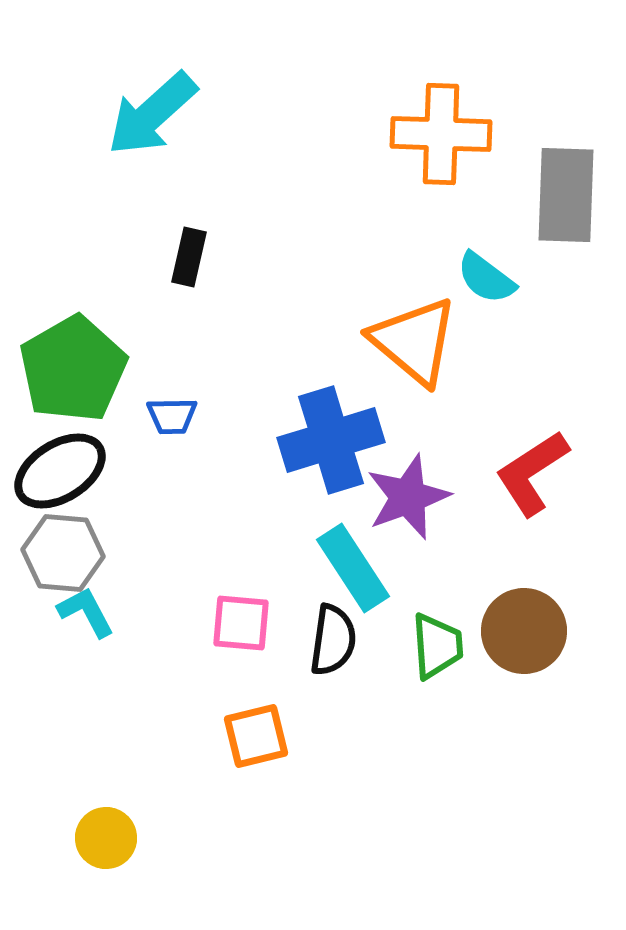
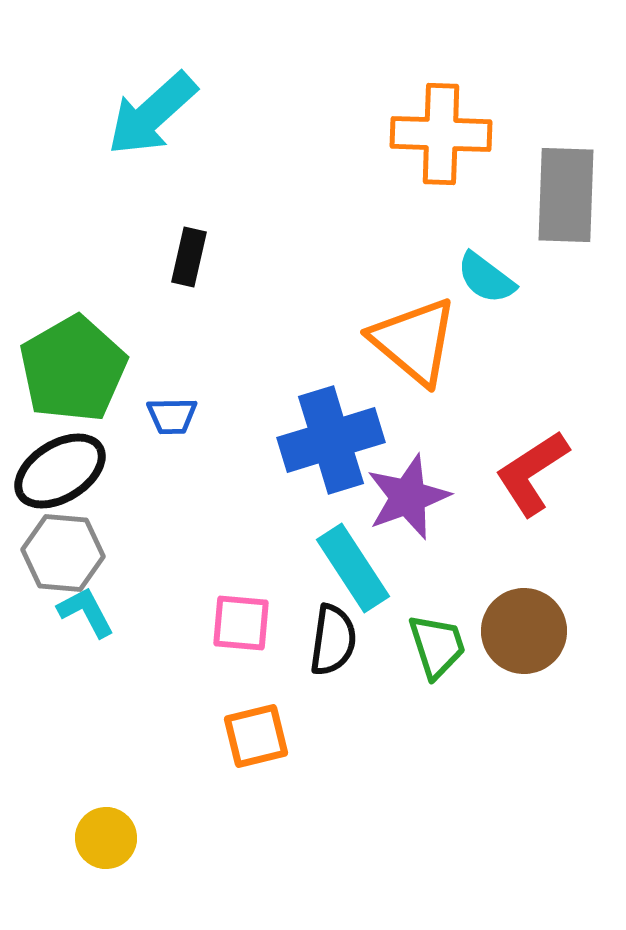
green trapezoid: rotated 14 degrees counterclockwise
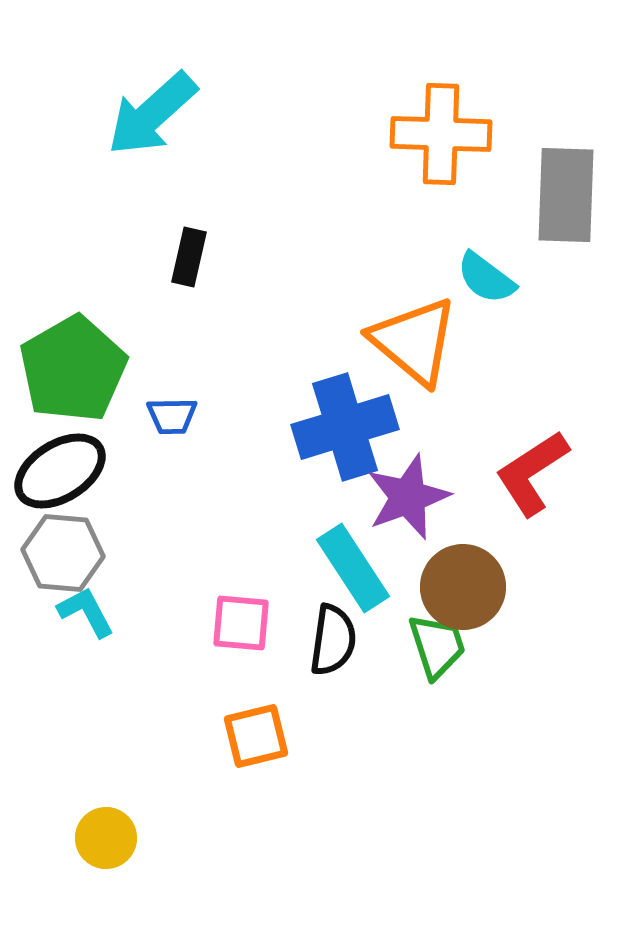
blue cross: moved 14 px right, 13 px up
brown circle: moved 61 px left, 44 px up
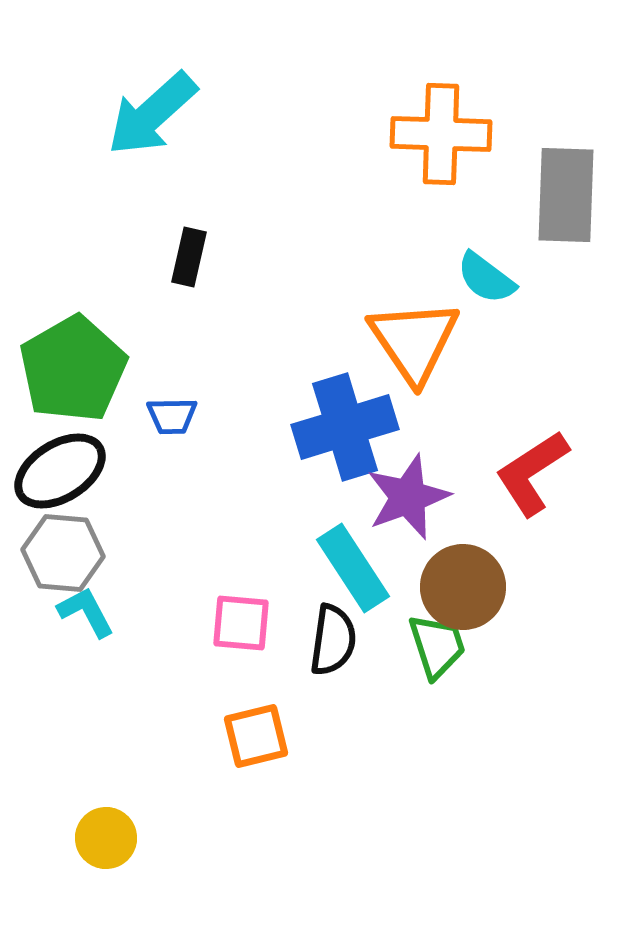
orange triangle: rotated 16 degrees clockwise
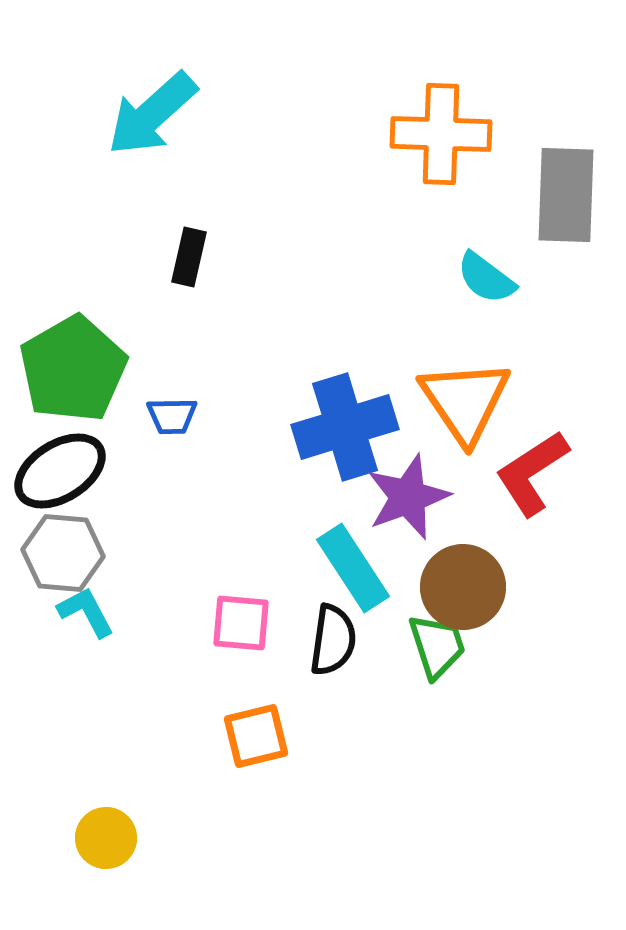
orange triangle: moved 51 px right, 60 px down
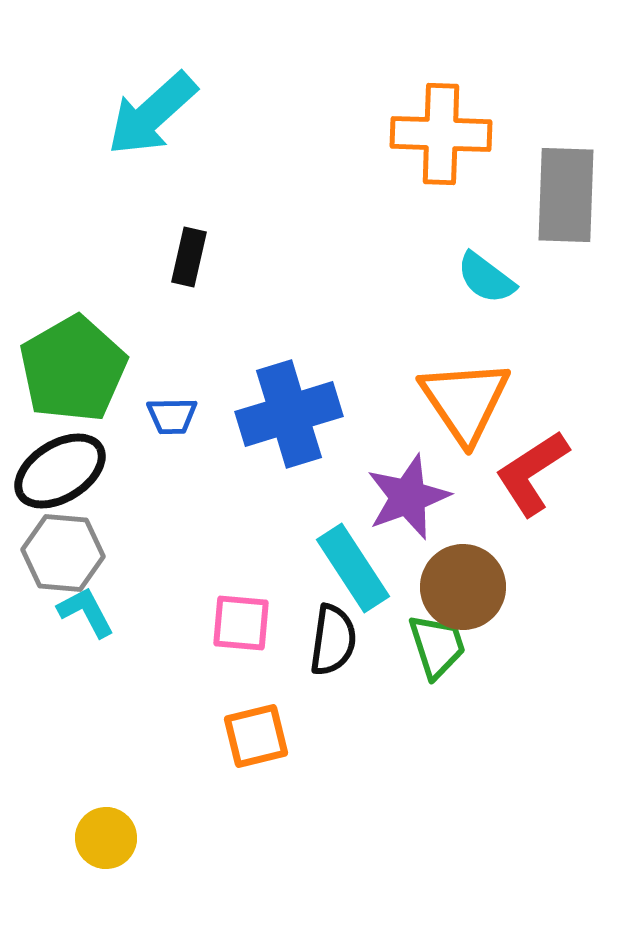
blue cross: moved 56 px left, 13 px up
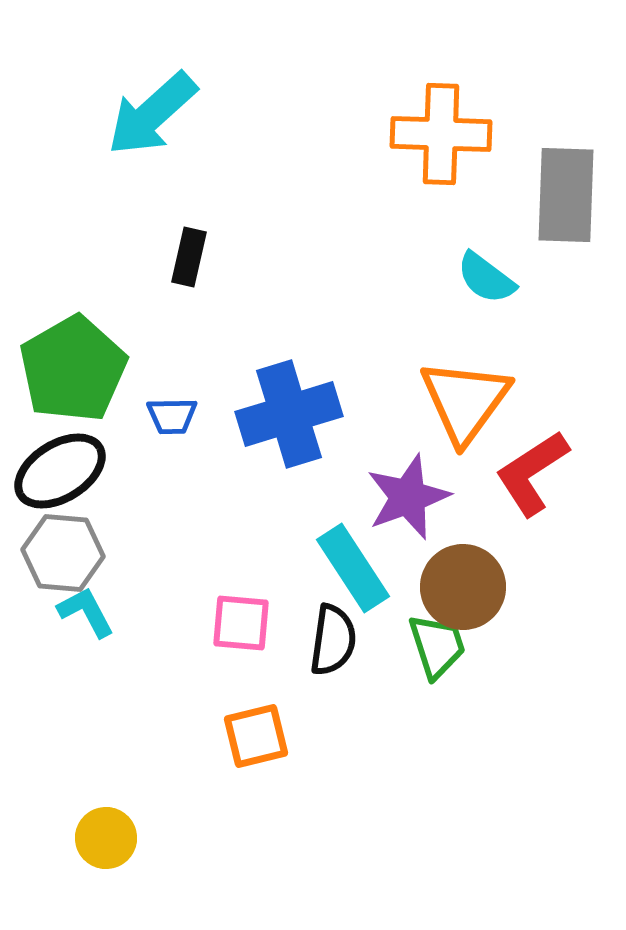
orange triangle: rotated 10 degrees clockwise
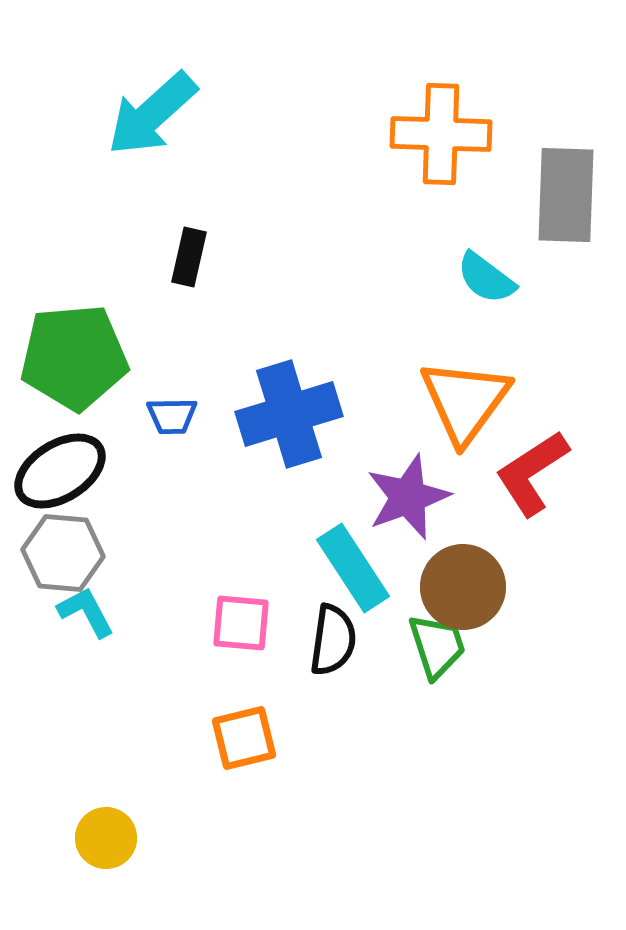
green pentagon: moved 1 px right, 12 px up; rotated 25 degrees clockwise
orange square: moved 12 px left, 2 px down
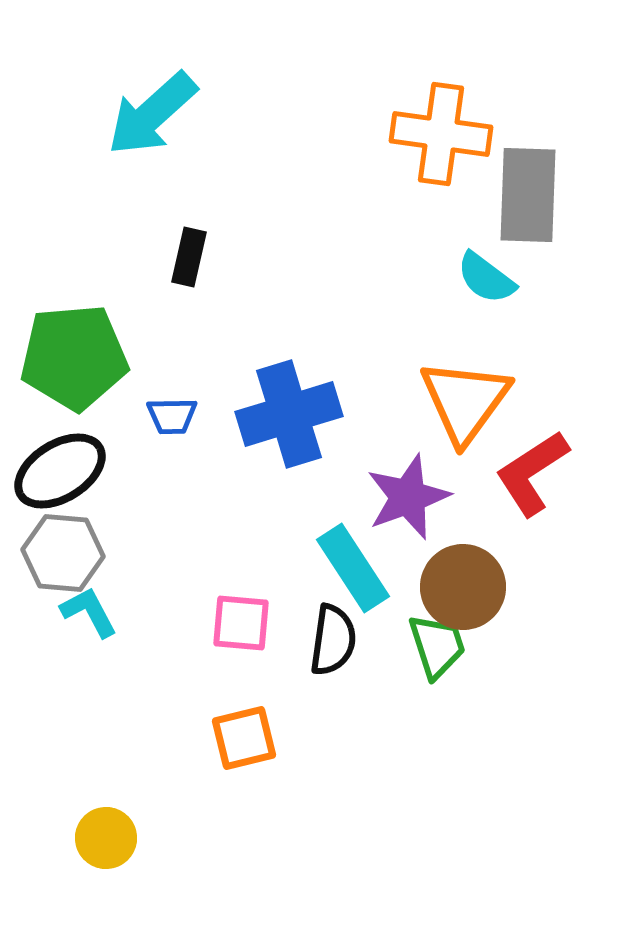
orange cross: rotated 6 degrees clockwise
gray rectangle: moved 38 px left
cyan L-shape: moved 3 px right
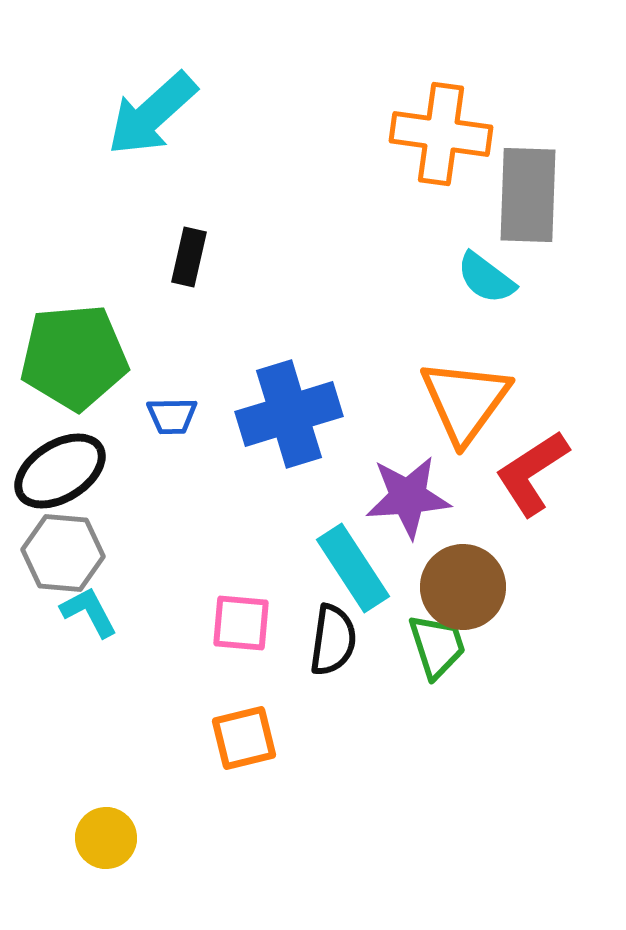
purple star: rotated 16 degrees clockwise
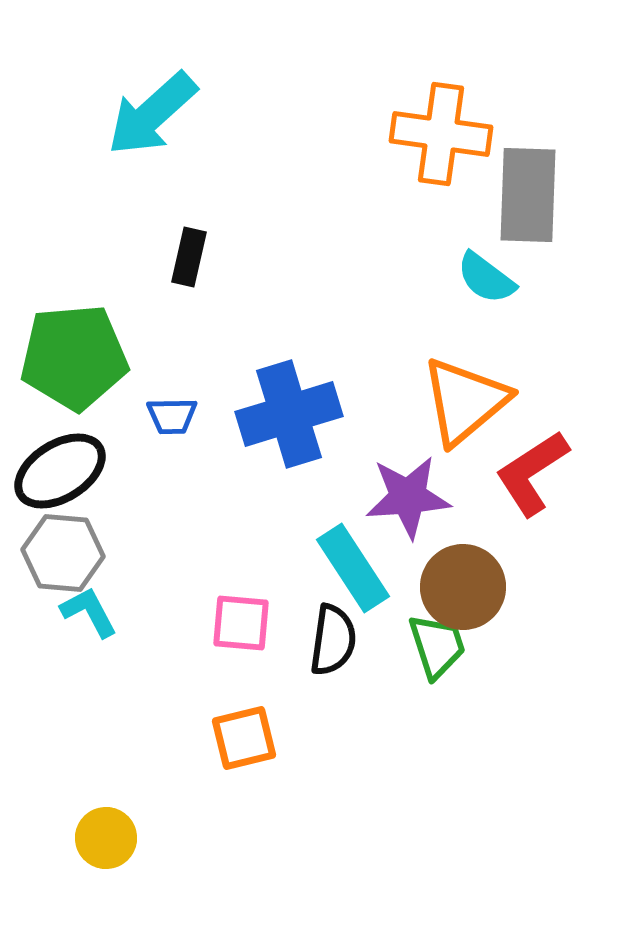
orange triangle: rotated 14 degrees clockwise
